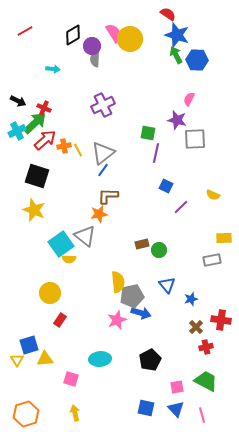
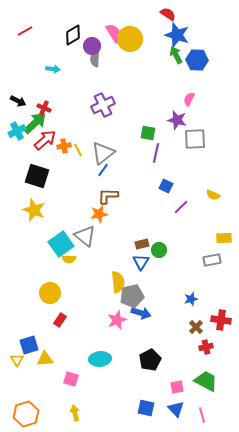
blue triangle at (167, 285): moved 26 px left, 23 px up; rotated 12 degrees clockwise
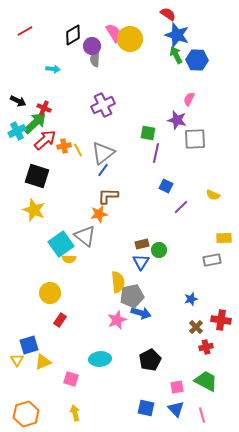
yellow triangle at (45, 359): moved 2 px left, 3 px down; rotated 18 degrees counterclockwise
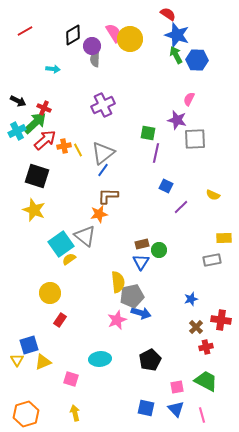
yellow semicircle at (69, 259): rotated 144 degrees clockwise
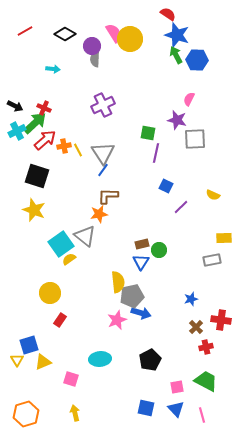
black diamond at (73, 35): moved 8 px left, 1 px up; rotated 60 degrees clockwise
black arrow at (18, 101): moved 3 px left, 5 px down
gray triangle at (103, 153): rotated 25 degrees counterclockwise
